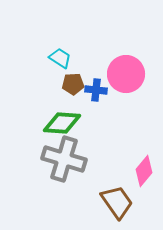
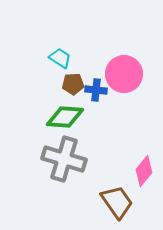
pink circle: moved 2 px left
green diamond: moved 3 px right, 6 px up
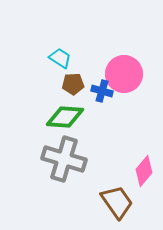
blue cross: moved 6 px right, 1 px down; rotated 10 degrees clockwise
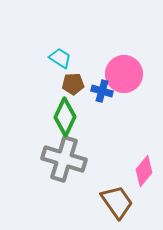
green diamond: rotated 69 degrees counterclockwise
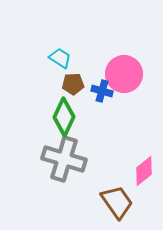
green diamond: moved 1 px left
pink diamond: rotated 12 degrees clockwise
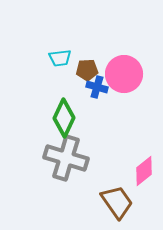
cyan trapezoid: rotated 140 degrees clockwise
brown pentagon: moved 14 px right, 14 px up
blue cross: moved 5 px left, 4 px up
green diamond: moved 1 px down
gray cross: moved 2 px right, 1 px up
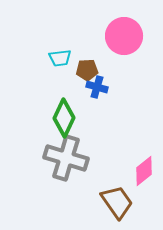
pink circle: moved 38 px up
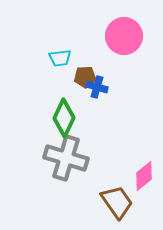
brown pentagon: moved 2 px left, 7 px down
pink diamond: moved 5 px down
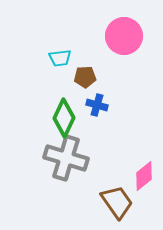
blue cross: moved 18 px down
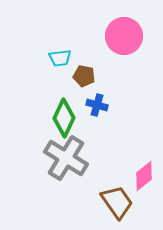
brown pentagon: moved 1 px left, 1 px up; rotated 15 degrees clockwise
gray cross: rotated 15 degrees clockwise
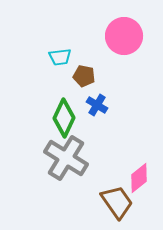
cyan trapezoid: moved 1 px up
blue cross: rotated 15 degrees clockwise
pink diamond: moved 5 px left, 2 px down
